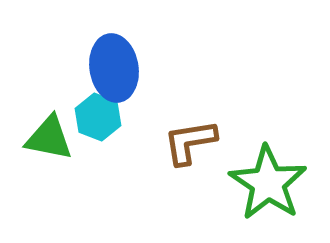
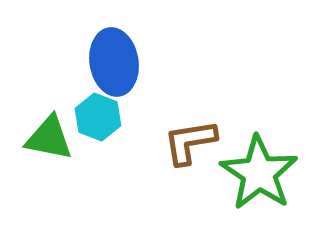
blue ellipse: moved 6 px up
green star: moved 9 px left, 10 px up
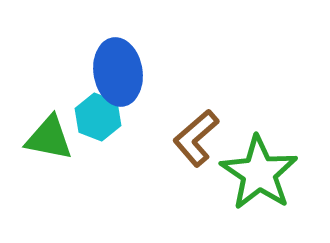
blue ellipse: moved 4 px right, 10 px down
brown L-shape: moved 6 px right, 4 px up; rotated 32 degrees counterclockwise
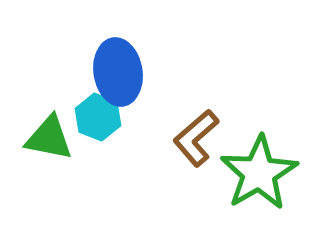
green star: rotated 8 degrees clockwise
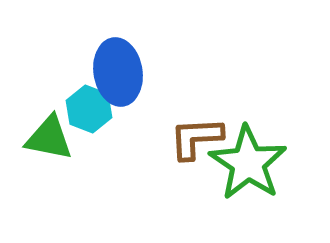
cyan hexagon: moved 9 px left, 8 px up
brown L-shape: rotated 38 degrees clockwise
green star: moved 11 px left, 10 px up; rotated 8 degrees counterclockwise
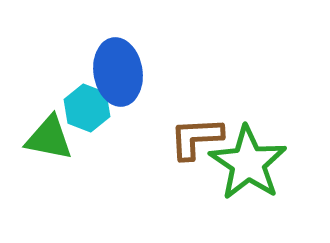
cyan hexagon: moved 2 px left, 1 px up
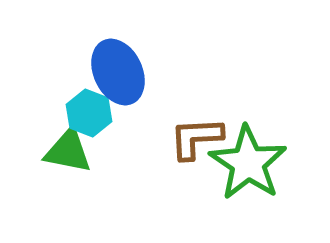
blue ellipse: rotated 16 degrees counterclockwise
cyan hexagon: moved 2 px right, 5 px down
green triangle: moved 19 px right, 13 px down
